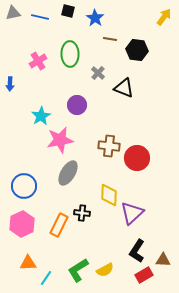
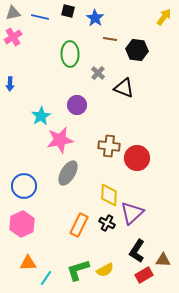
pink cross: moved 25 px left, 24 px up
black cross: moved 25 px right, 10 px down; rotated 21 degrees clockwise
orange rectangle: moved 20 px right
green L-shape: rotated 15 degrees clockwise
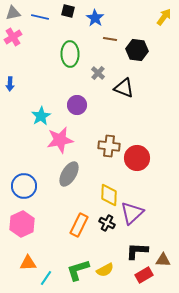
gray ellipse: moved 1 px right, 1 px down
black L-shape: rotated 60 degrees clockwise
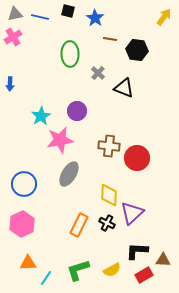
gray triangle: moved 2 px right, 1 px down
purple circle: moved 6 px down
blue circle: moved 2 px up
yellow semicircle: moved 7 px right
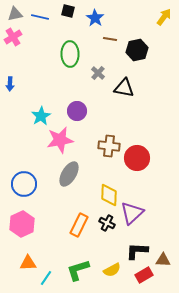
black hexagon: rotated 20 degrees counterclockwise
black triangle: rotated 10 degrees counterclockwise
